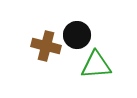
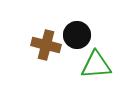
brown cross: moved 1 px up
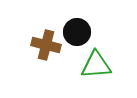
black circle: moved 3 px up
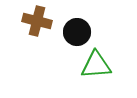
brown cross: moved 9 px left, 24 px up
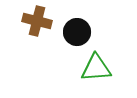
green triangle: moved 3 px down
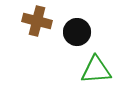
green triangle: moved 2 px down
